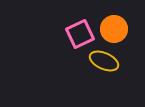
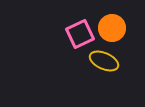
orange circle: moved 2 px left, 1 px up
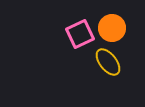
yellow ellipse: moved 4 px right, 1 px down; rotated 28 degrees clockwise
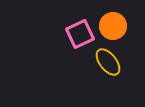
orange circle: moved 1 px right, 2 px up
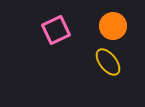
pink square: moved 24 px left, 4 px up
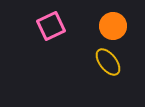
pink square: moved 5 px left, 4 px up
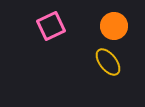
orange circle: moved 1 px right
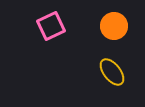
yellow ellipse: moved 4 px right, 10 px down
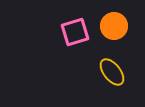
pink square: moved 24 px right, 6 px down; rotated 8 degrees clockwise
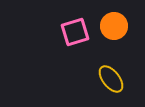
yellow ellipse: moved 1 px left, 7 px down
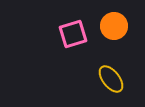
pink square: moved 2 px left, 2 px down
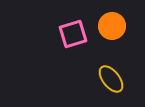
orange circle: moved 2 px left
